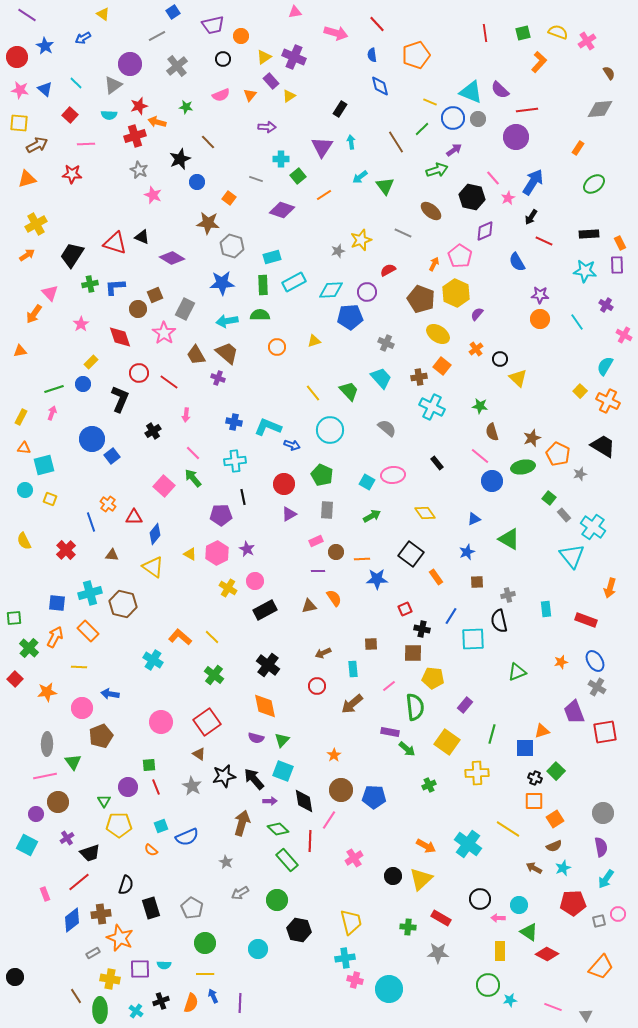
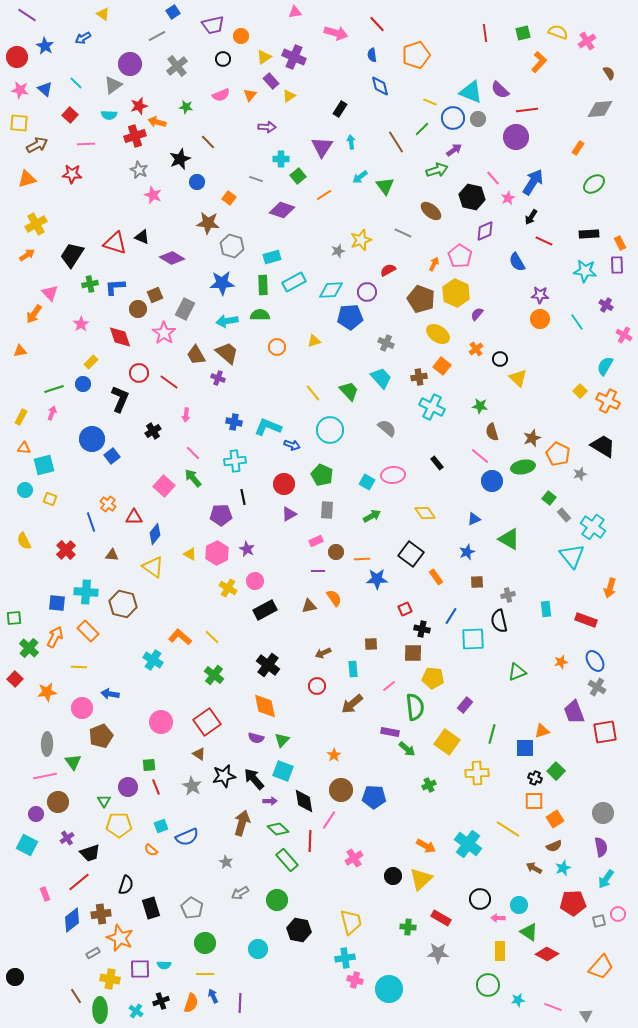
cyan cross at (90, 593): moved 4 px left, 1 px up; rotated 20 degrees clockwise
cyan star at (510, 1000): moved 8 px right
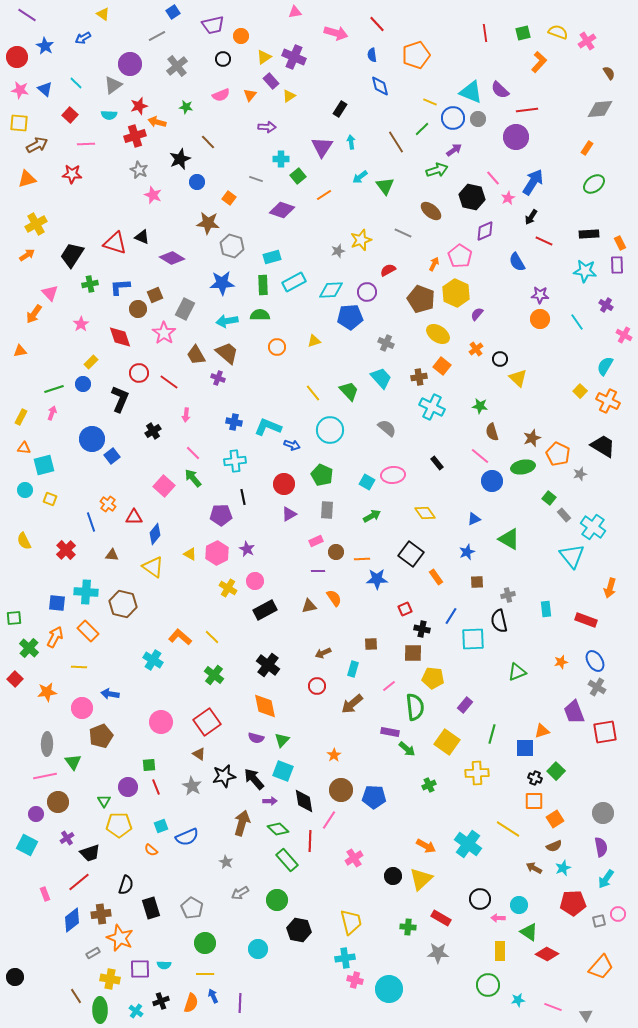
orange rectangle at (578, 148): moved 9 px right
blue L-shape at (115, 287): moved 5 px right
cyan rectangle at (353, 669): rotated 21 degrees clockwise
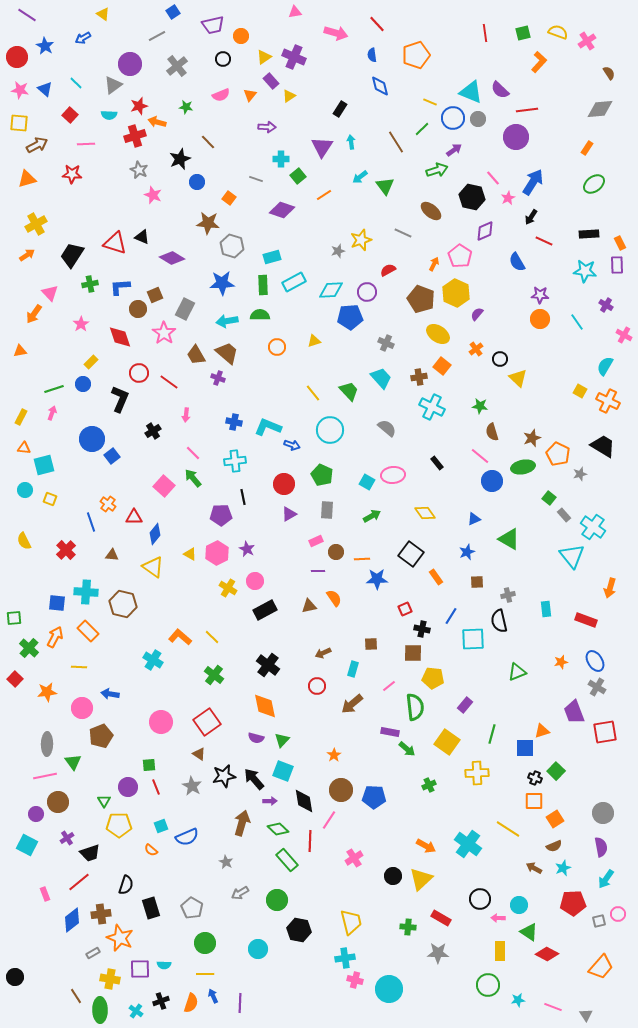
yellow square at (580, 391): rotated 16 degrees counterclockwise
